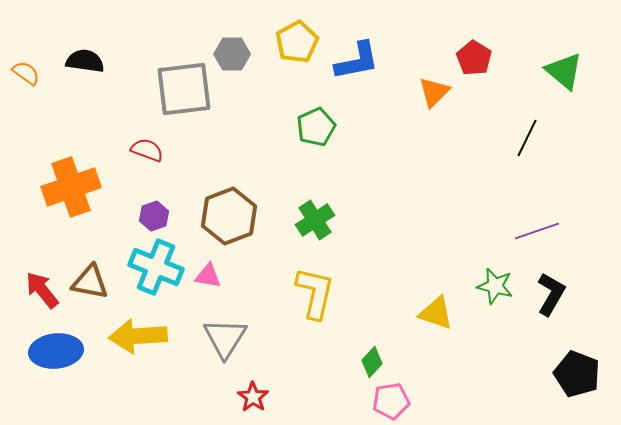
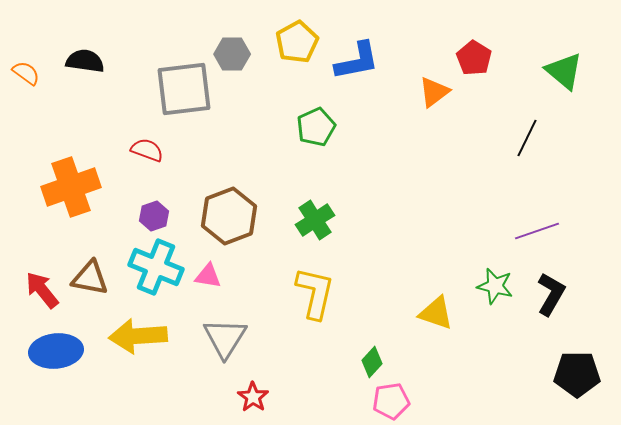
orange triangle: rotated 8 degrees clockwise
brown triangle: moved 4 px up
black pentagon: rotated 21 degrees counterclockwise
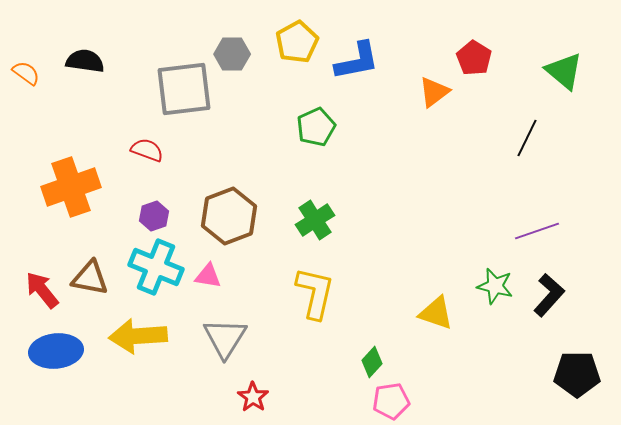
black L-shape: moved 2 px left, 1 px down; rotated 12 degrees clockwise
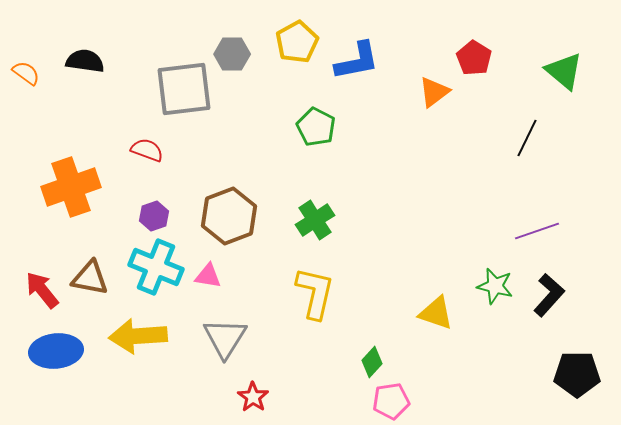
green pentagon: rotated 21 degrees counterclockwise
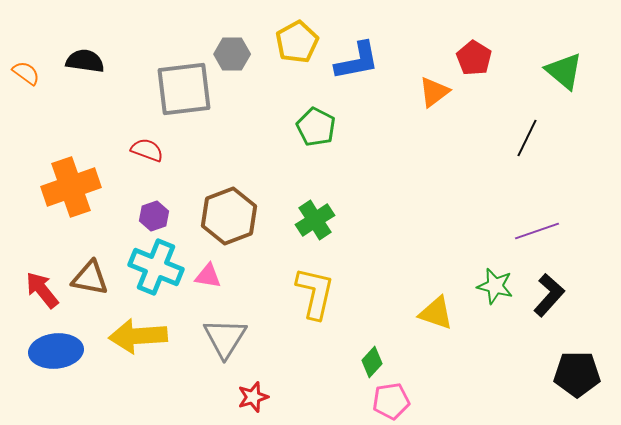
red star: rotated 20 degrees clockwise
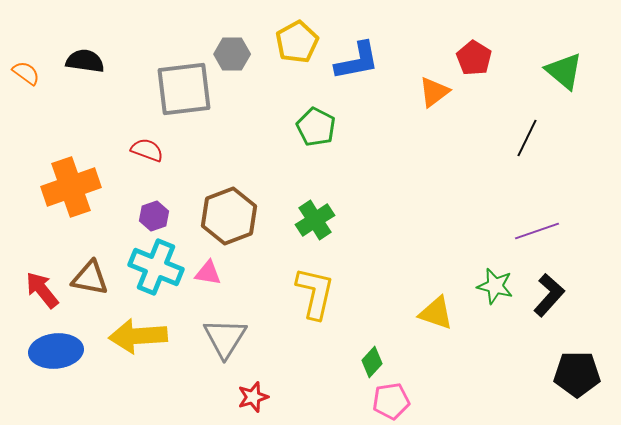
pink triangle: moved 3 px up
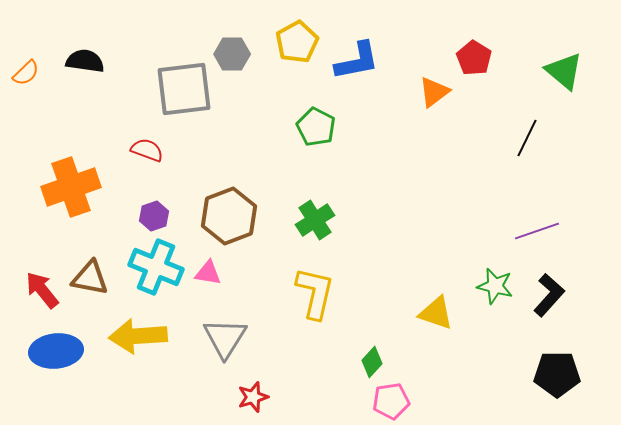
orange semicircle: rotated 100 degrees clockwise
black pentagon: moved 20 px left
